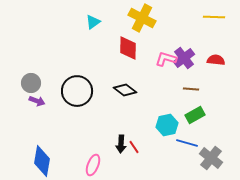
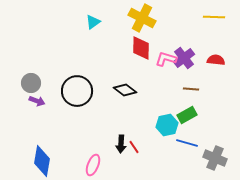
red diamond: moved 13 px right
green rectangle: moved 8 px left
gray cross: moved 4 px right; rotated 15 degrees counterclockwise
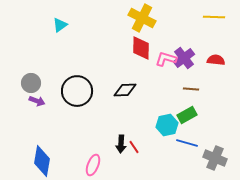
cyan triangle: moved 33 px left, 3 px down
black diamond: rotated 40 degrees counterclockwise
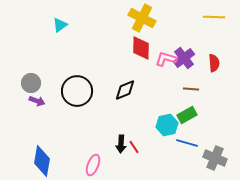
red semicircle: moved 2 px left, 3 px down; rotated 78 degrees clockwise
black diamond: rotated 20 degrees counterclockwise
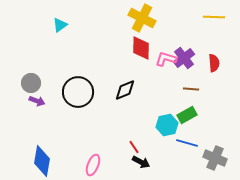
black circle: moved 1 px right, 1 px down
black arrow: moved 20 px right, 18 px down; rotated 66 degrees counterclockwise
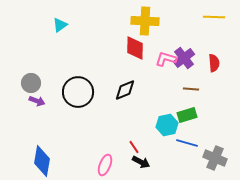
yellow cross: moved 3 px right, 3 px down; rotated 24 degrees counterclockwise
red diamond: moved 6 px left
green rectangle: rotated 12 degrees clockwise
pink ellipse: moved 12 px right
